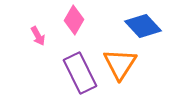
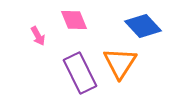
pink diamond: rotated 52 degrees counterclockwise
orange triangle: moved 1 px up
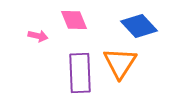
blue diamond: moved 4 px left
pink arrow: rotated 48 degrees counterclockwise
purple rectangle: rotated 24 degrees clockwise
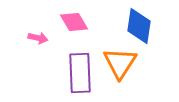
pink diamond: moved 2 px down; rotated 8 degrees counterclockwise
blue diamond: rotated 51 degrees clockwise
pink arrow: moved 2 px down
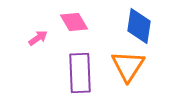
pink arrow: rotated 48 degrees counterclockwise
orange triangle: moved 8 px right, 3 px down
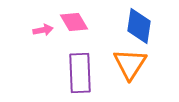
pink arrow: moved 5 px right, 8 px up; rotated 24 degrees clockwise
orange triangle: moved 2 px right, 2 px up
